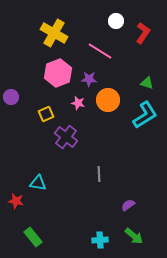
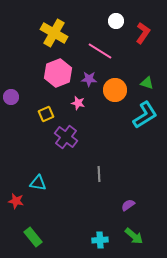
orange circle: moved 7 px right, 10 px up
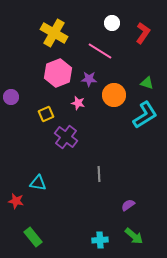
white circle: moved 4 px left, 2 px down
orange circle: moved 1 px left, 5 px down
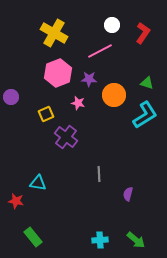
white circle: moved 2 px down
pink line: rotated 60 degrees counterclockwise
purple semicircle: moved 11 px up; rotated 40 degrees counterclockwise
green arrow: moved 2 px right, 4 px down
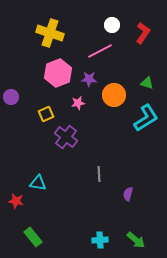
yellow cross: moved 4 px left; rotated 12 degrees counterclockwise
pink star: rotated 24 degrees counterclockwise
cyan L-shape: moved 1 px right, 3 px down
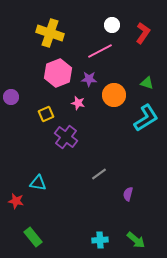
pink star: rotated 24 degrees clockwise
gray line: rotated 56 degrees clockwise
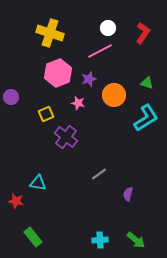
white circle: moved 4 px left, 3 px down
purple star: rotated 21 degrees counterclockwise
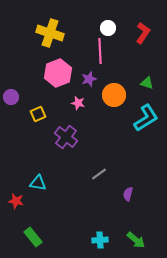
pink line: rotated 65 degrees counterclockwise
yellow square: moved 8 px left
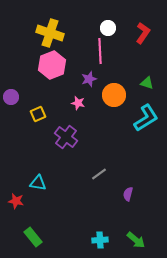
pink hexagon: moved 6 px left, 8 px up
